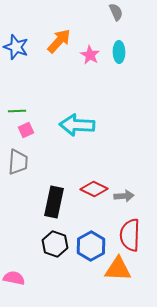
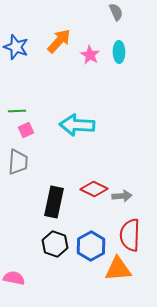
gray arrow: moved 2 px left
orange triangle: rotated 8 degrees counterclockwise
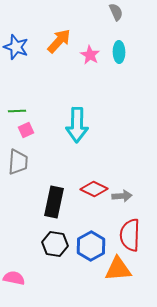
cyan arrow: rotated 92 degrees counterclockwise
black hexagon: rotated 10 degrees counterclockwise
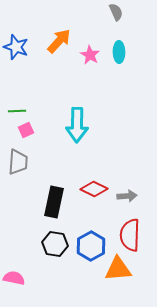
gray arrow: moved 5 px right
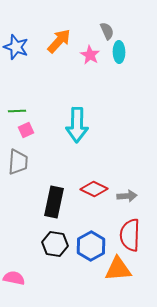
gray semicircle: moved 9 px left, 19 px down
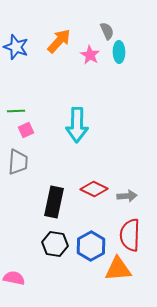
green line: moved 1 px left
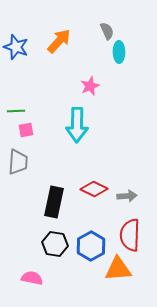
pink star: moved 31 px down; rotated 18 degrees clockwise
pink square: rotated 14 degrees clockwise
pink semicircle: moved 18 px right
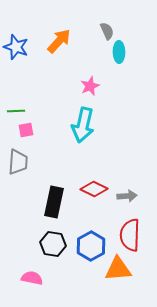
cyan arrow: moved 6 px right; rotated 12 degrees clockwise
black hexagon: moved 2 px left
